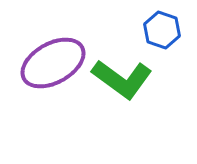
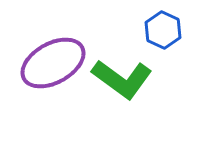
blue hexagon: moved 1 px right; rotated 6 degrees clockwise
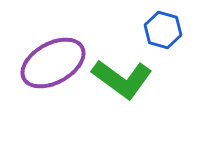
blue hexagon: rotated 9 degrees counterclockwise
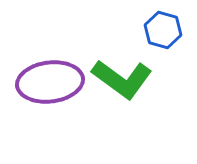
purple ellipse: moved 3 px left, 19 px down; rotated 22 degrees clockwise
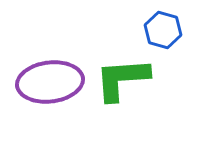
green L-shape: rotated 140 degrees clockwise
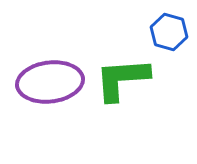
blue hexagon: moved 6 px right, 2 px down
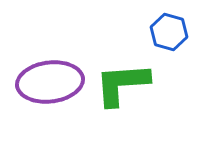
green L-shape: moved 5 px down
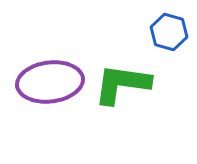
green L-shape: rotated 12 degrees clockwise
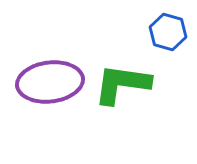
blue hexagon: moved 1 px left
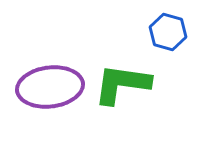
purple ellipse: moved 5 px down
